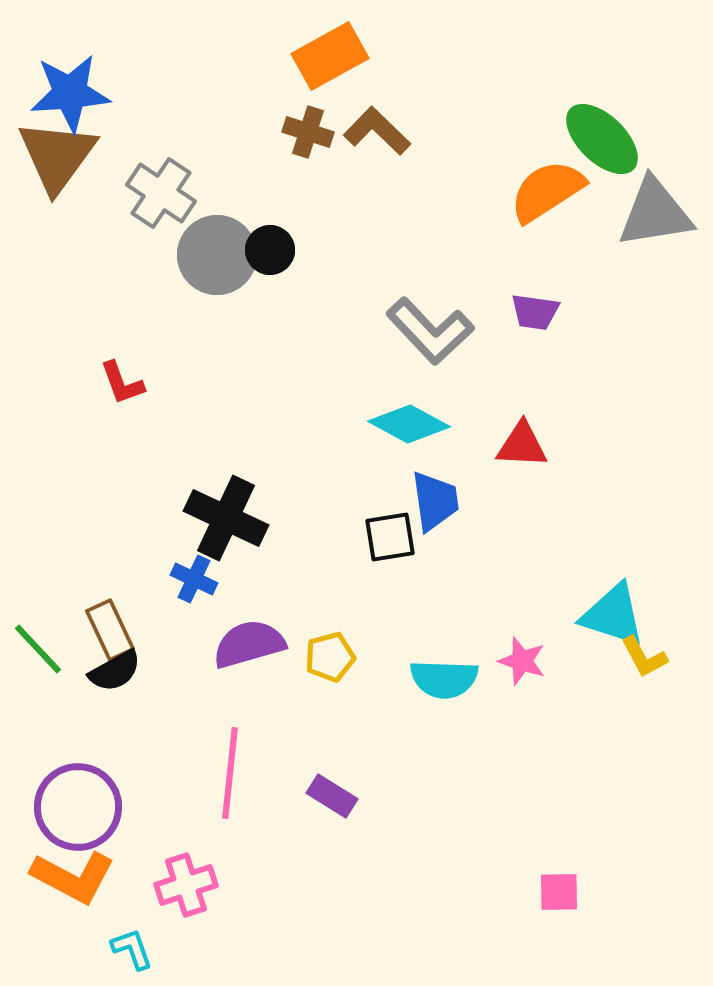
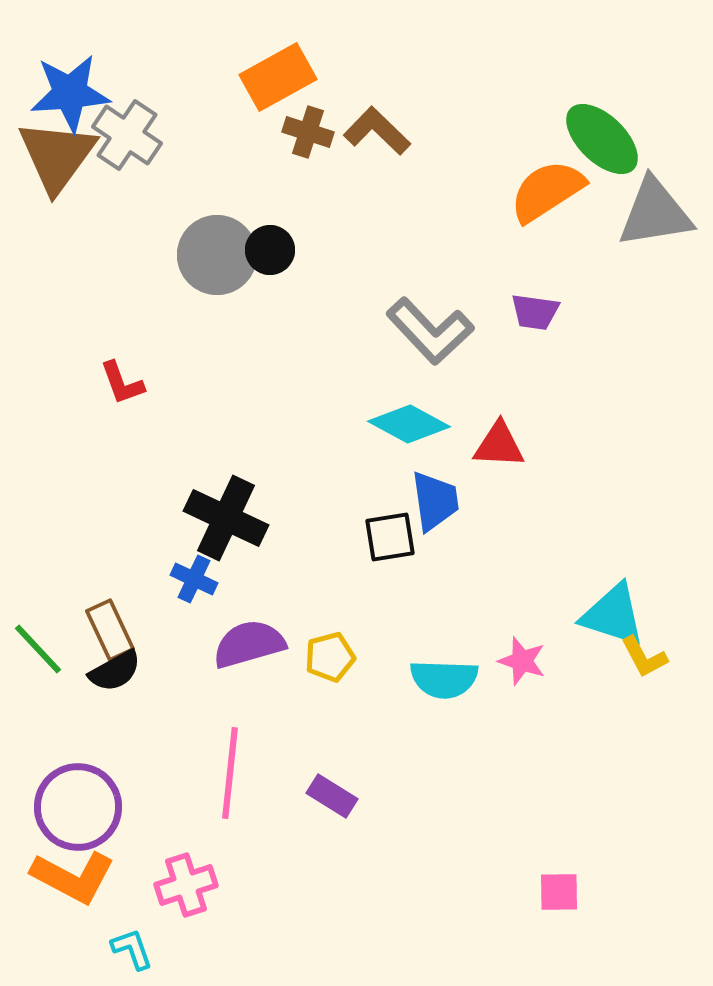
orange rectangle: moved 52 px left, 21 px down
gray cross: moved 34 px left, 58 px up
red triangle: moved 23 px left
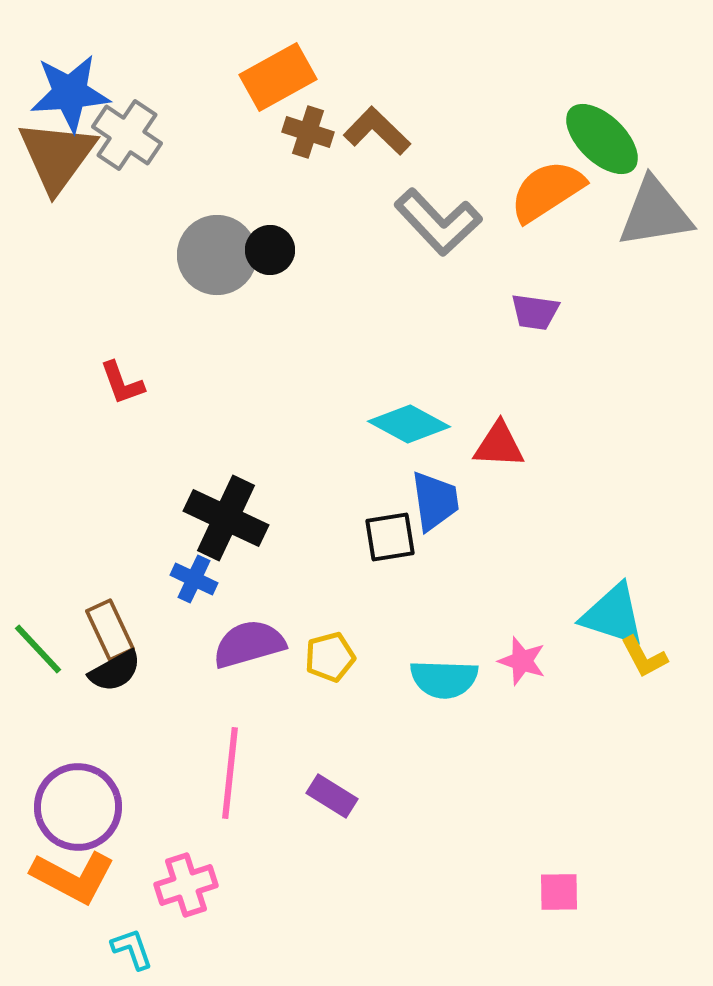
gray L-shape: moved 8 px right, 109 px up
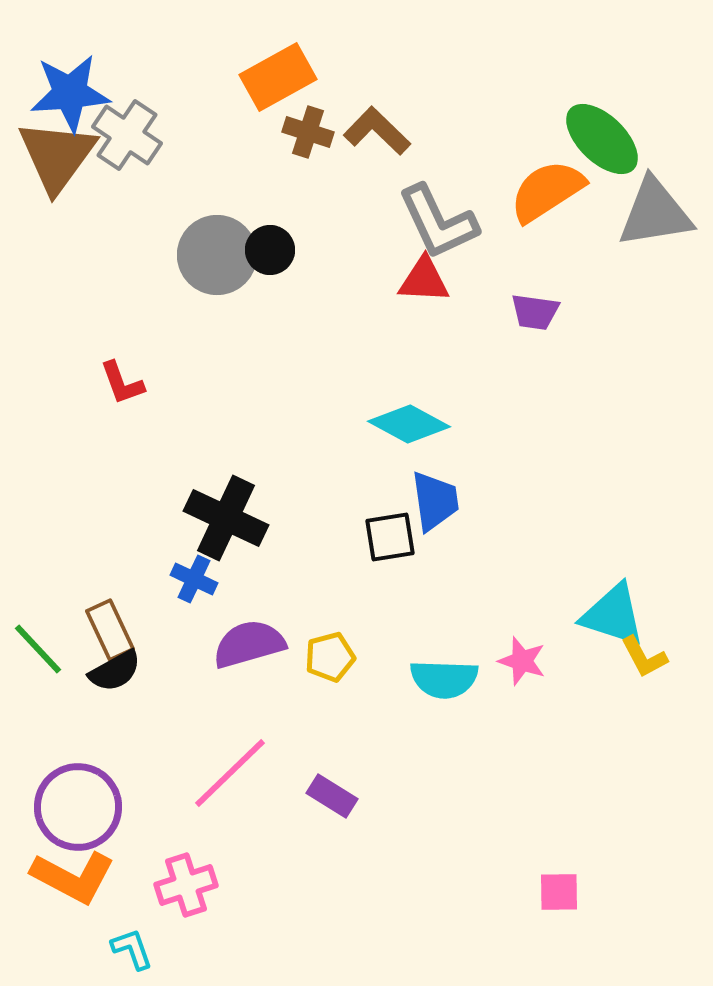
gray L-shape: rotated 18 degrees clockwise
red triangle: moved 75 px left, 165 px up
pink line: rotated 40 degrees clockwise
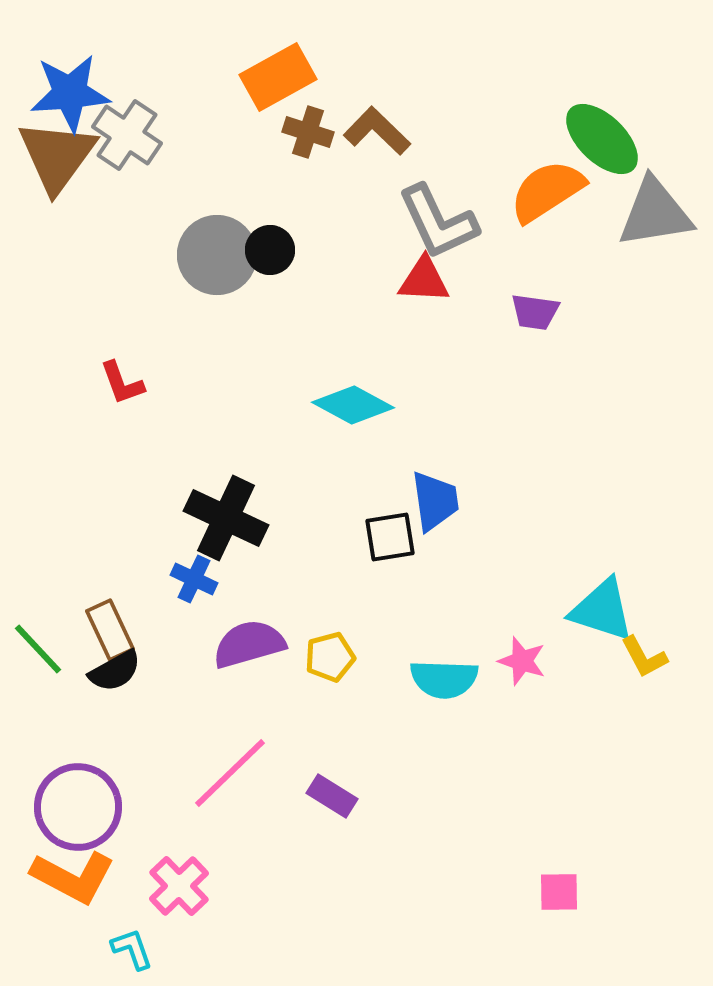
cyan diamond: moved 56 px left, 19 px up
cyan triangle: moved 11 px left, 5 px up
pink cross: moved 7 px left, 1 px down; rotated 26 degrees counterclockwise
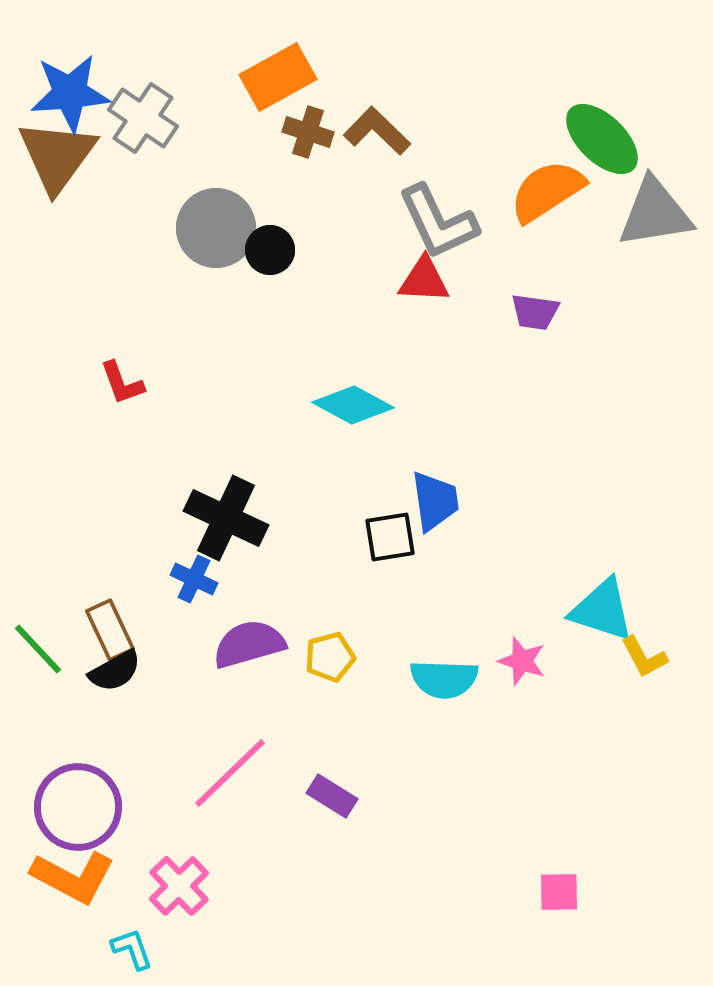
gray cross: moved 16 px right, 17 px up
gray circle: moved 1 px left, 27 px up
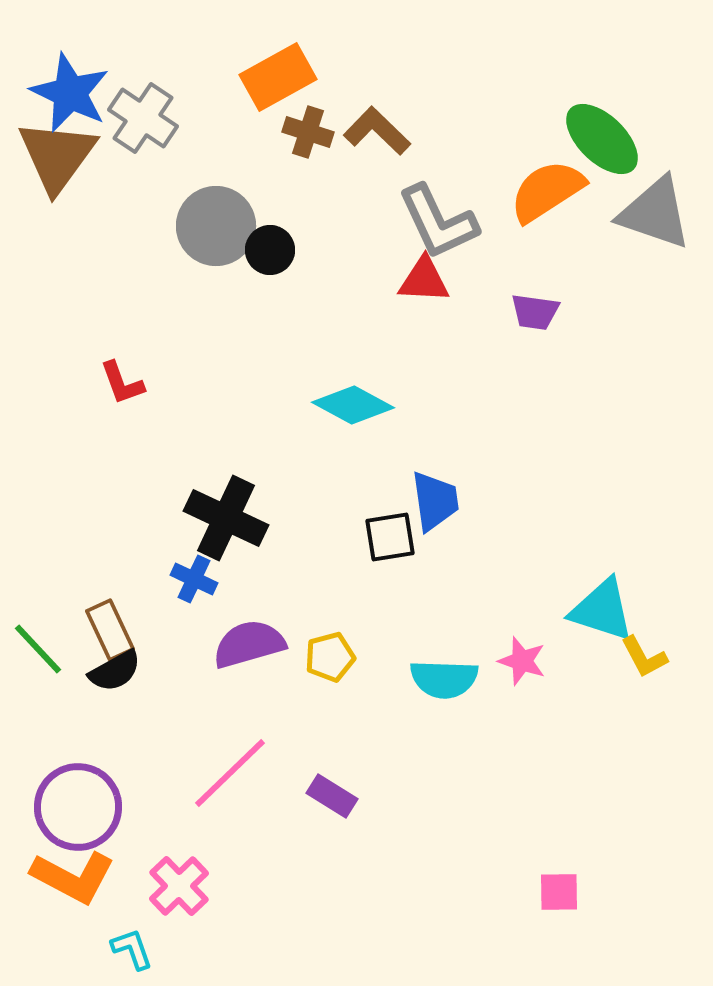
blue star: rotated 30 degrees clockwise
gray triangle: rotated 28 degrees clockwise
gray circle: moved 2 px up
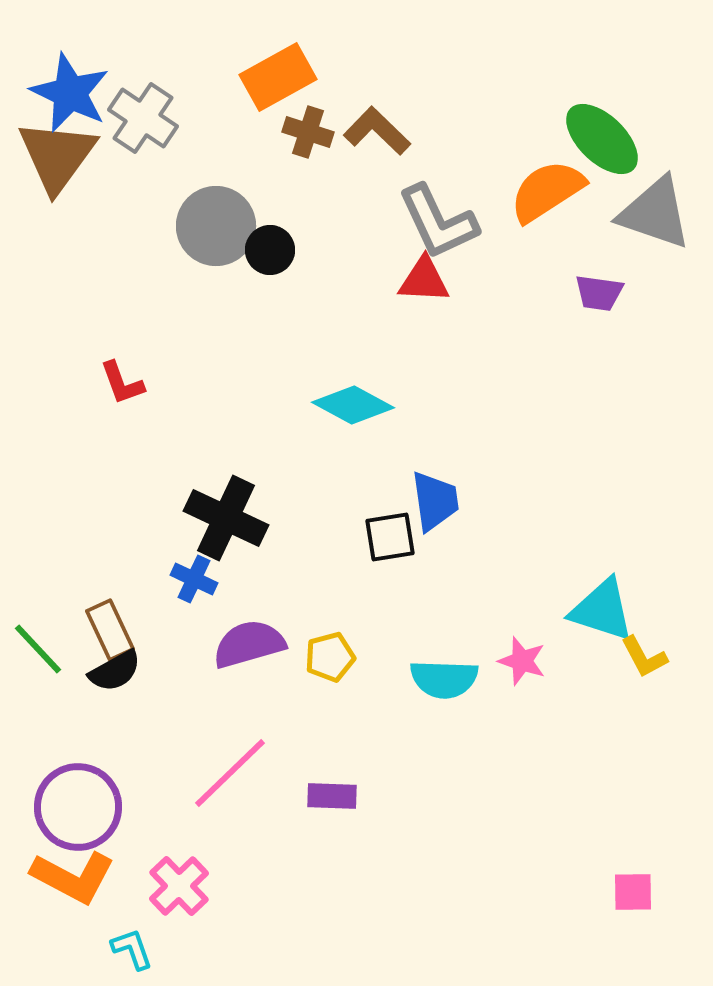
purple trapezoid: moved 64 px right, 19 px up
purple rectangle: rotated 30 degrees counterclockwise
pink square: moved 74 px right
